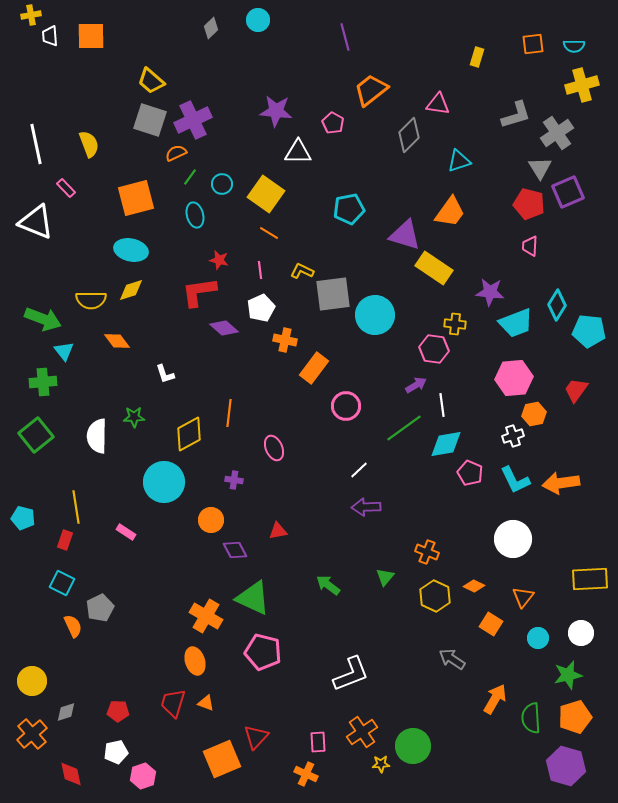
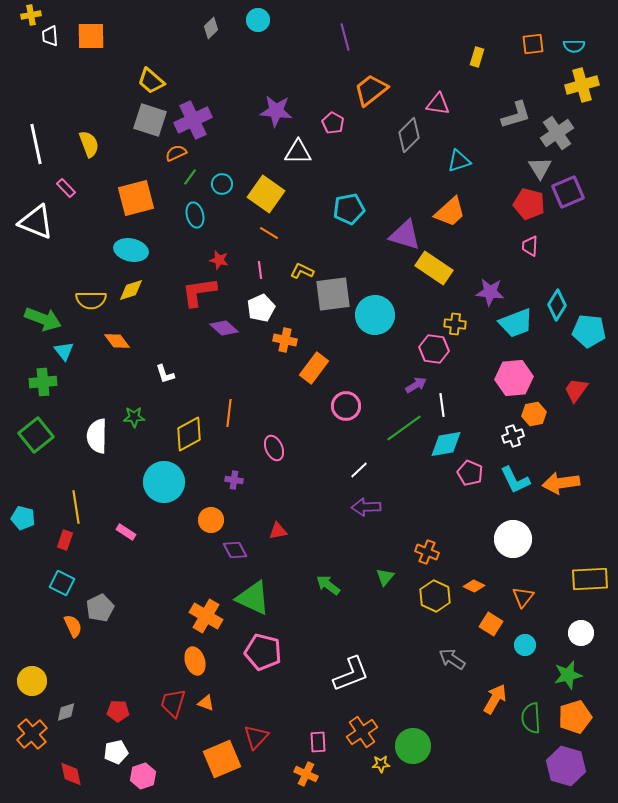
orange trapezoid at (450, 212): rotated 12 degrees clockwise
cyan circle at (538, 638): moved 13 px left, 7 px down
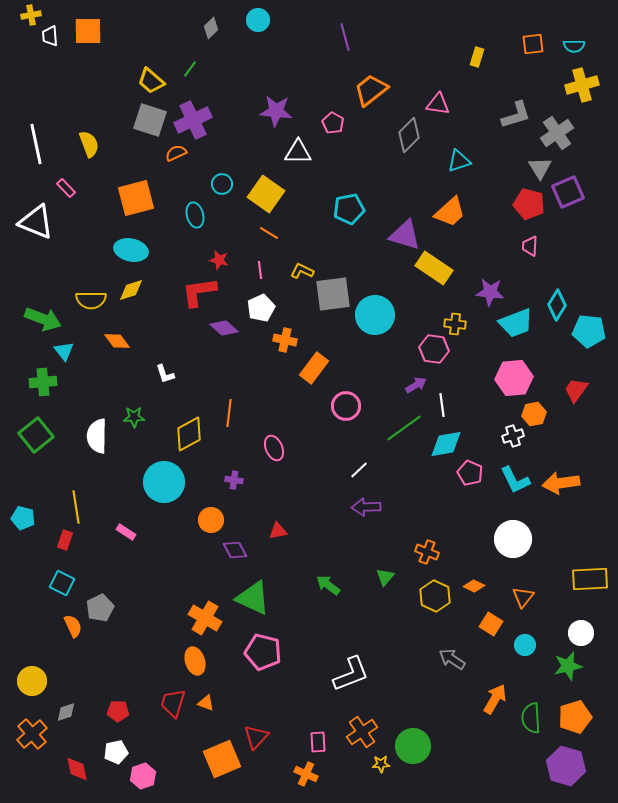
orange square at (91, 36): moved 3 px left, 5 px up
green line at (190, 177): moved 108 px up
orange cross at (206, 616): moved 1 px left, 2 px down
green star at (568, 675): moved 9 px up
red diamond at (71, 774): moved 6 px right, 5 px up
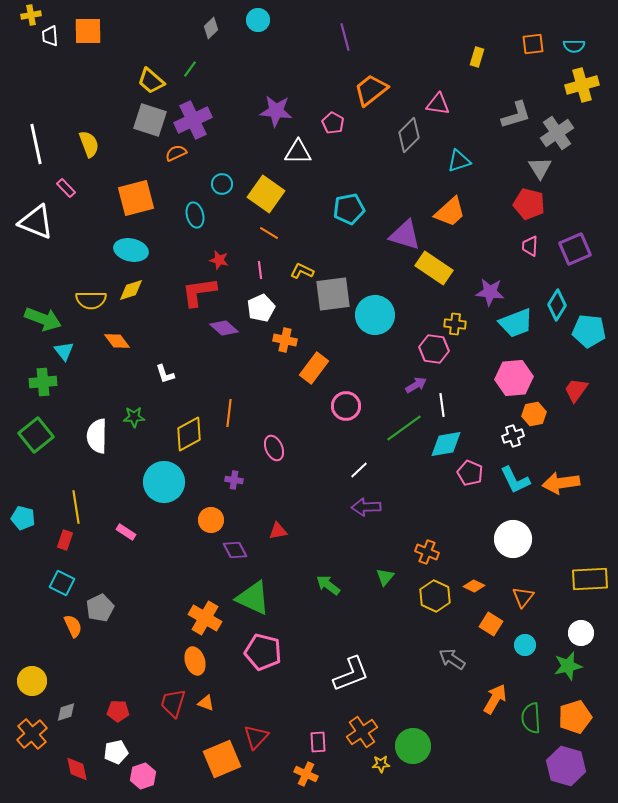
purple square at (568, 192): moved 7 px right, 57 px down
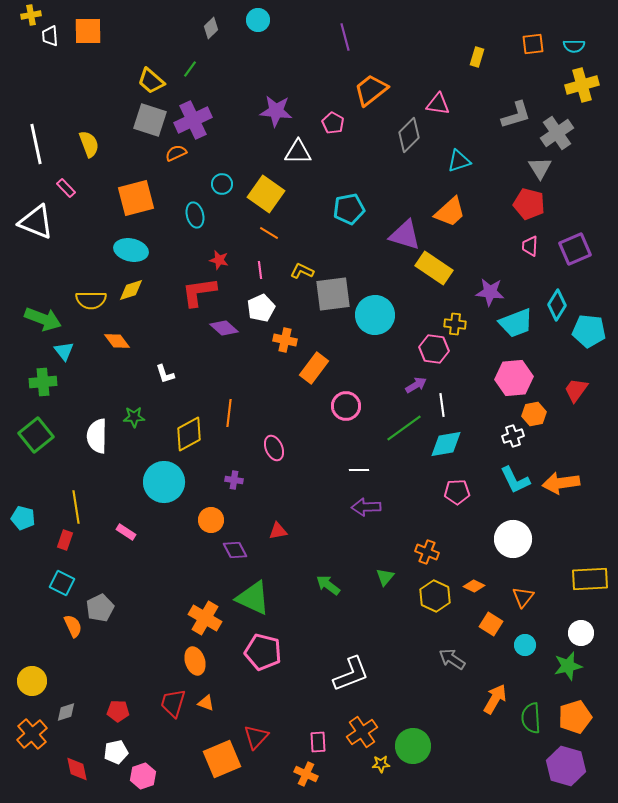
white line at (359, 470): rotated 42 degrees clockwise
pink pentagon at (470, 473): moved 13 px left, 19 px down; rotated 25 degrees counterclockwise
